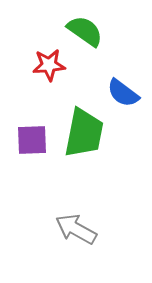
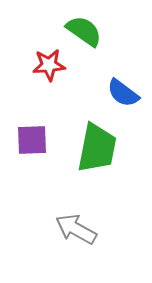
green semicircle: moved 1 px left
green trapezoid: moved 13 px right, 15 px down
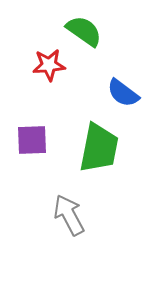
green trapezoid: moved 2 px right
gray arrow: moved 7 px left, 14 px up; rotated 33 degrees clockwise
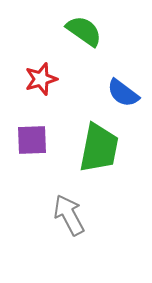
red star: moved 8 px left, 14 px down; rotated 12 degrees counterclockwise
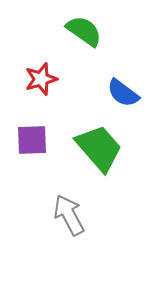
green trapezoid: rotated 52 degrees counterclockwise
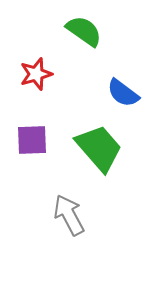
red star: moved 5 px left, 5 px up
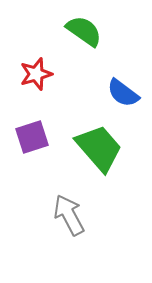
purple square: moved 3 px up; rotated 16 degrees counterclockwise
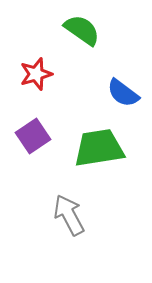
green semicircle: moved 2 px left, 1 px up
purple square: moved 1 px right, 1 px up; rotated 16 degrees counterclockwise
green trapezoid: rotated 58 degrees counterclockwise
